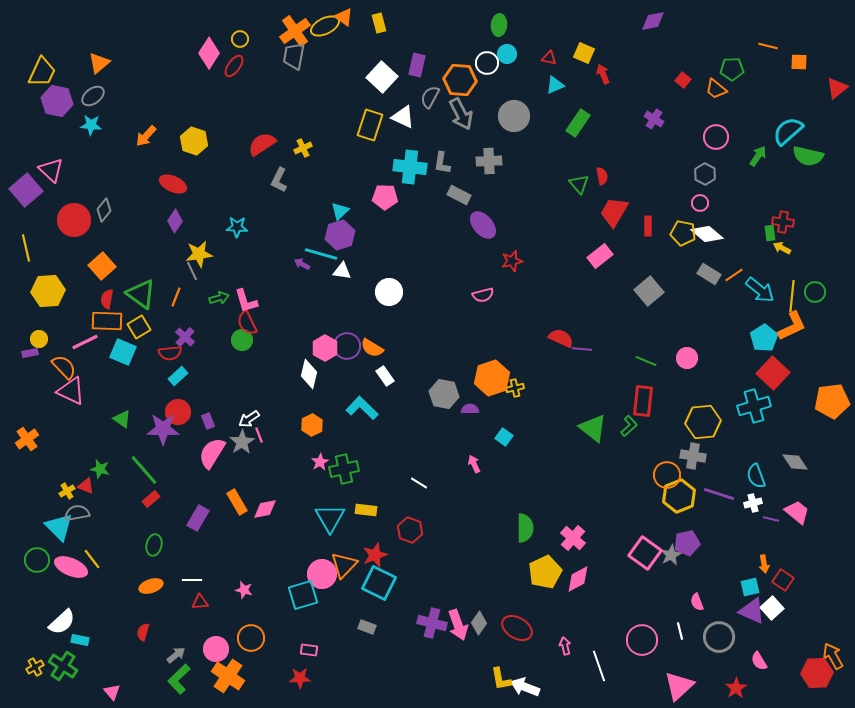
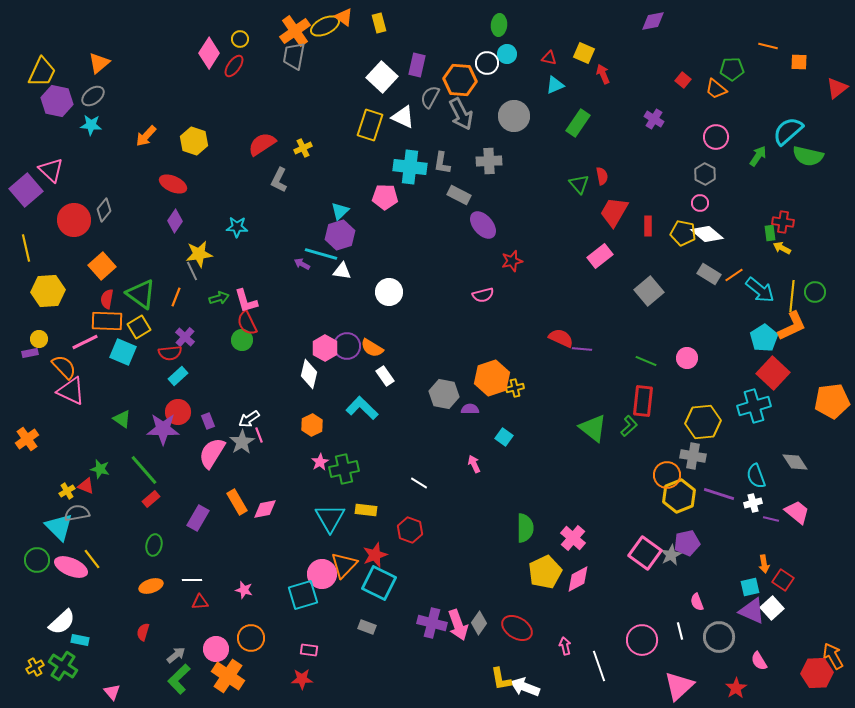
red star at (300, 678): moved 2 px right, 1 px down
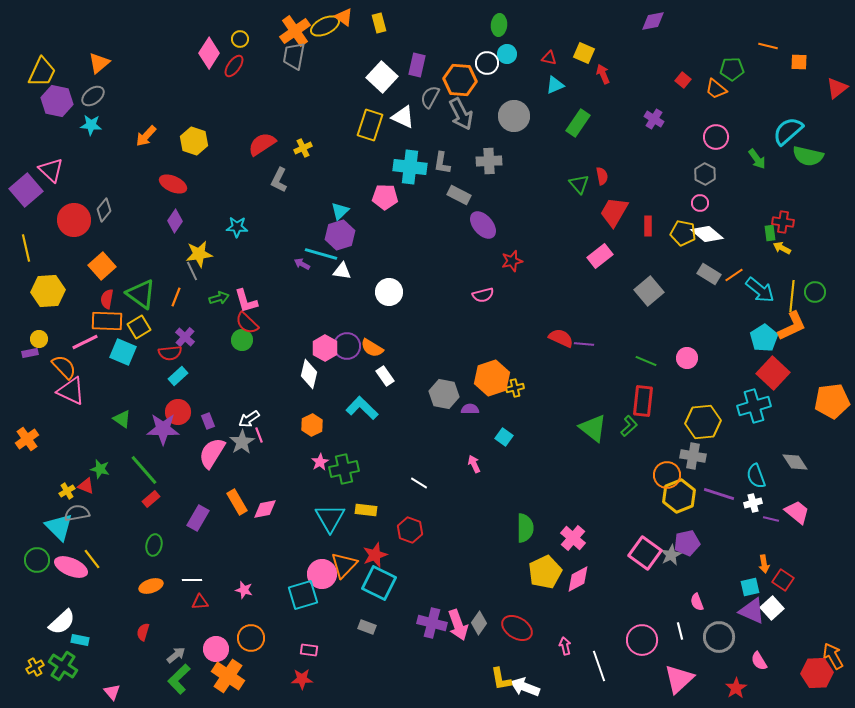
green arrow at (758, 156): moved 1 px left, 3 px down; rotated 110 degrees clockwise
red semicircle at (247, 323): rotated 20 degrees counterclockwise
purple line at (582, 349): moved 2 px right, 5 px up
pink triangle at (679, 686): moved 7 px up
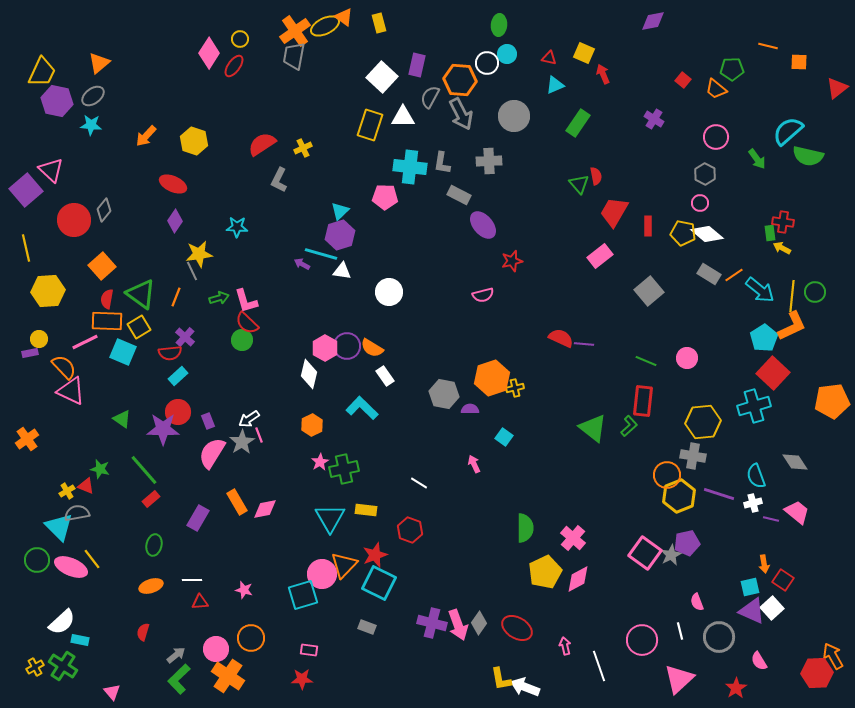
white triangle at (403, 117): rotated 25 degrees counterclockwise
red semicircle at (602, 176): moved 6 px left
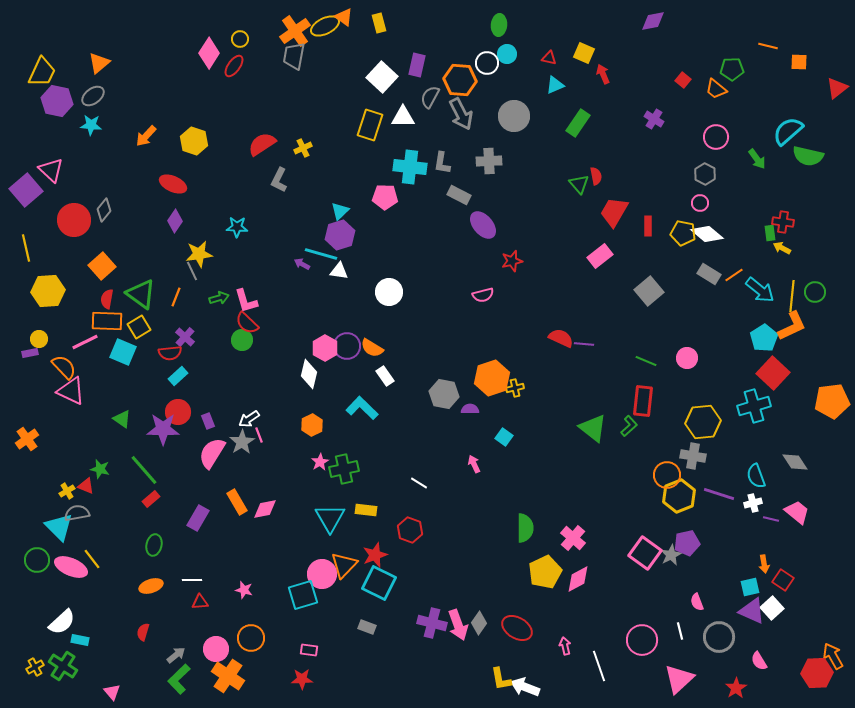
white triangle at (342, 271): moved 3 px left
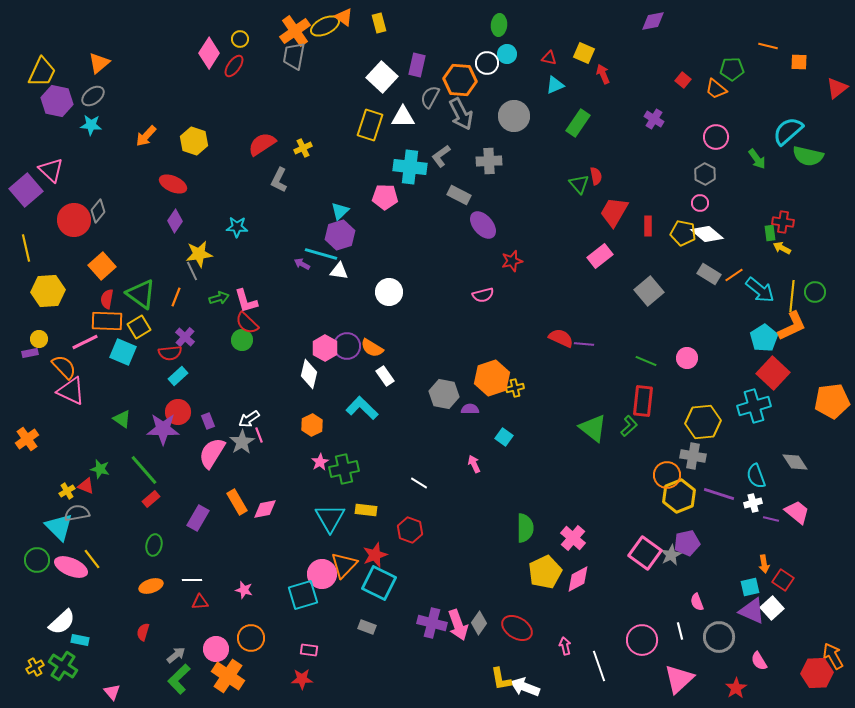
gray L-shape at (442, 163): moved 1 px left, 7 px up; rotated 45 degrees clockwise
gray diamond at (104, 210): moved 6 px left, 1 px down
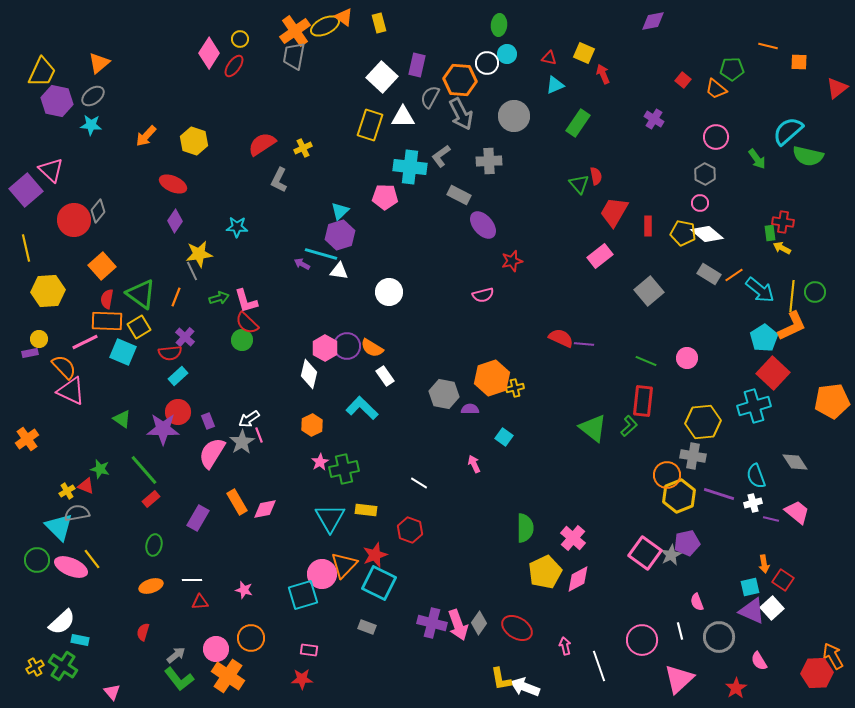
green L-shape at (179, 679): rotated 84 degrees counterclockwise
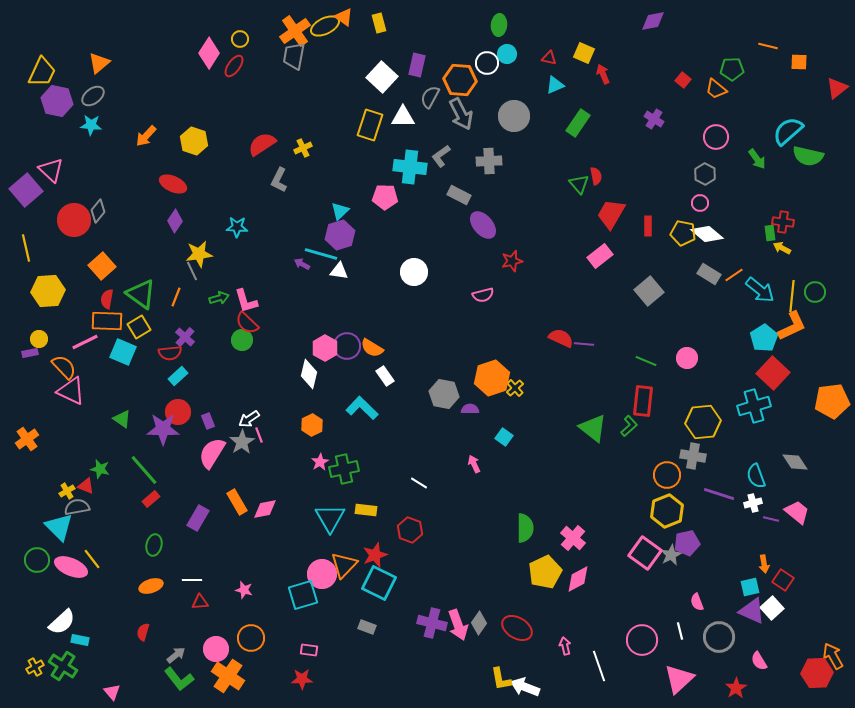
red trapezoid at (614, 212): moved 3 px left, 2 px down
white circle at (389, 292): moved 25 px right, 20 px up
yellow cross at (515, 388): rotated 30 degrees counterclockwise
yellow hexagon at (679, 496): moved 12 px left, 15 px down
gray semicircle at (77, 513): moved 6 px up
